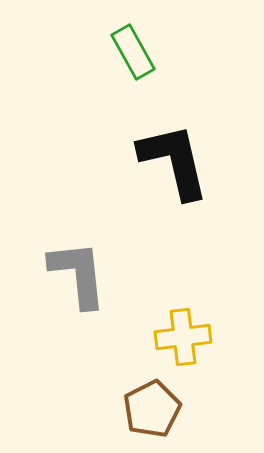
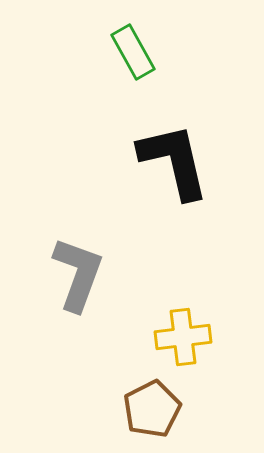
gray L-shape: rotated 26 degrees clockwise
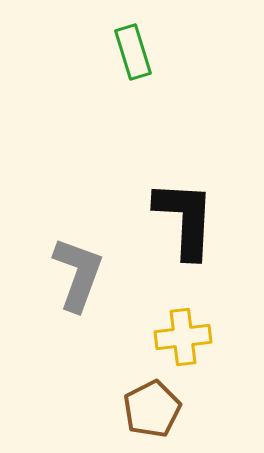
green rectangle: rotated 12 degrees clockwise
black L-shape: moved 11 px right, 58 px down; rotated 16 degrees clockwise
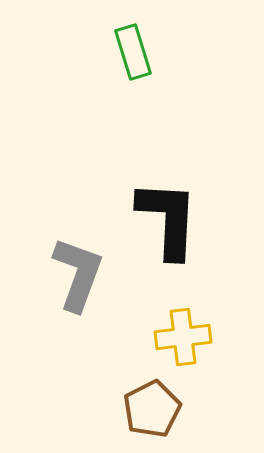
black L-shape: moved 17 px left
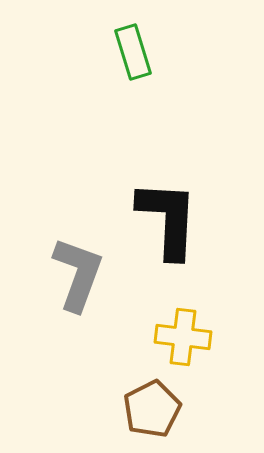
yellow cross: rotated 14 degrees clockwise
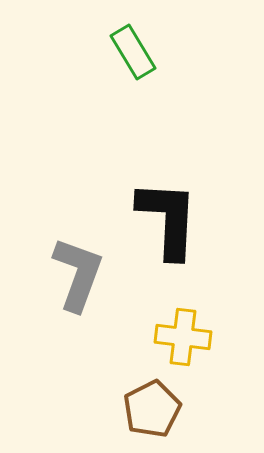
green rectangle: rotated 14 degrees counterclockwise
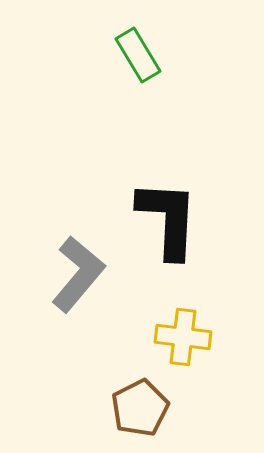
green rectangle: moved 5 px right, 3 px down
gray L-shape: rotated 20 degrees clockwise
brown pentagon: moved 12 px left, 1 px up
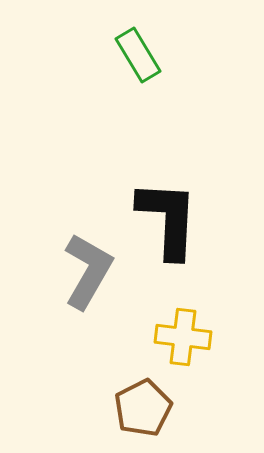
gray L-shape: moved 10 px right, 3 px up; rotated 10 degrees counterclockwise
brown pentagon: moved 3 px right
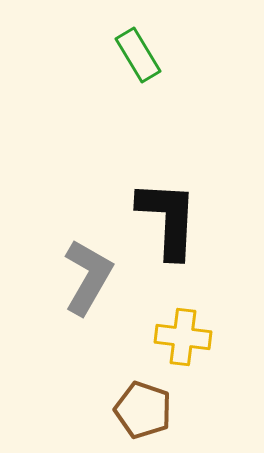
gray L-shape: moved 6 px down
brown pentagon: moved 2 px down; rotated 26 degrees counterclockwise
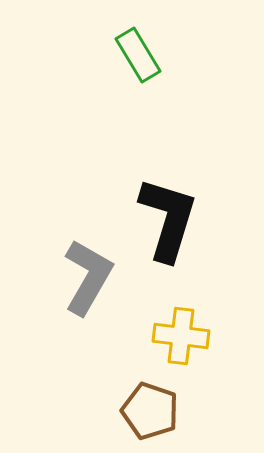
black L-shape: rotated 14 degrees clockwise
yellow cross: moved 2 px left, 1 px up
brown pentagon: moved 7 px right, 1 px down
